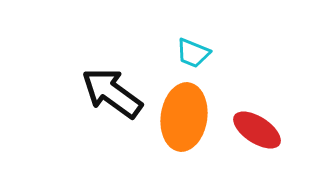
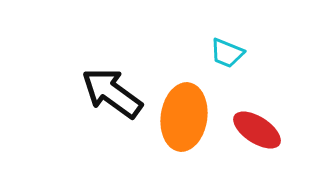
cyan trapezoid: moved 34 px right
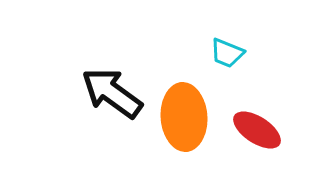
orange ellipse: rotated 12 degrees counterclockwise
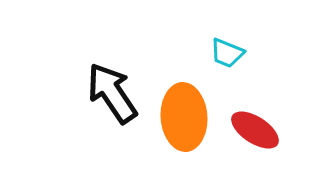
black arrow: rotated 20 degrees clockwise
red ellipse: moved 2 px left
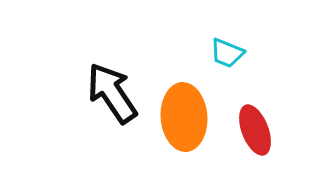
red ellipse: rotated 36 degrees clockwise
